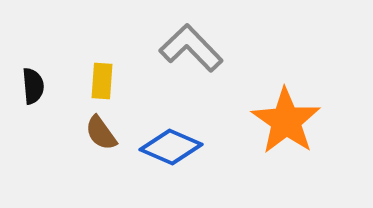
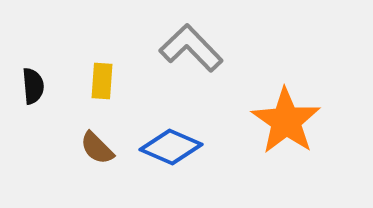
brown semicircle: moved 4 px left, 15 px down; rotated 9 degrees counterclockwise
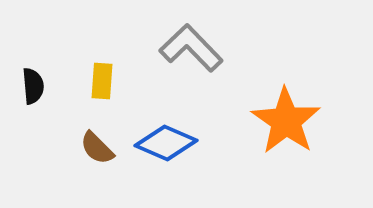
blue diamond: moved 5 px left, 4 px up
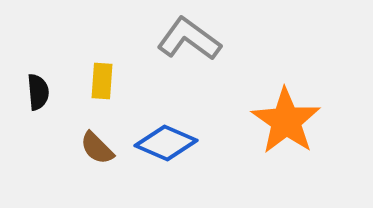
gray L-shape: moved 2 px left, 9 px up; rotated 10 degrees counterclockwise
black semicircle: moved 5 px right, 6 px down
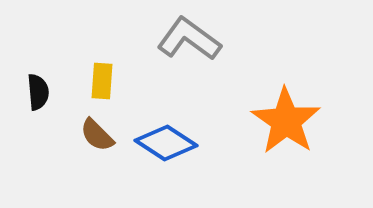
blue diamond: rotated 10 degrees clockwise
brown semicircle: moved 13 px up
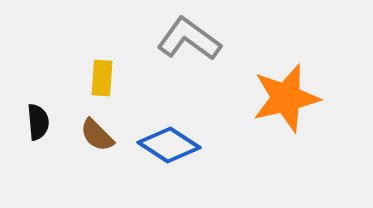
yellow rectangle: moved 3 px up
black semicircle: moved 30 px down
orange star: moved 23 px up; rotated 24 degrees clockwise
blue diamond: moved 3 px right, 2 px down
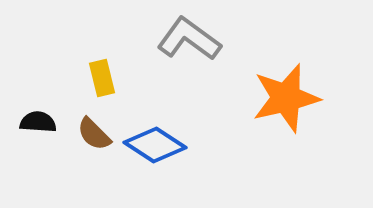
yellow rectangle: rotated 18 degrees counterclockwise
black semicircle: rotated 81 degrees counterclockwise
brown semicircle: moved 3 px left, 1 px up
blue diamond: moved 14 px left
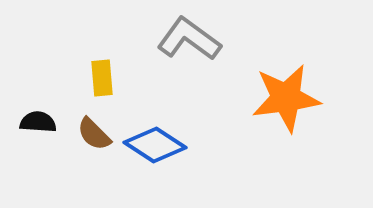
yellow rectangle: rotated 9 degrees clockwise
orange star: rotated 6 degrees clockwise
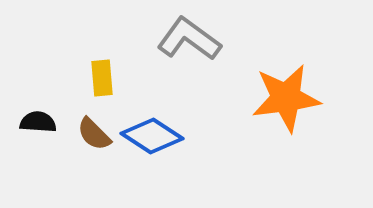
blue diamond: moved 3 px left, 9 px up
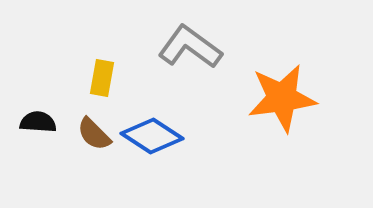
gray L-shape: moved 1 px right, 8 px down
yellow rectangle: rotated 15 degrees clockwise
orange star: moved 4 px left
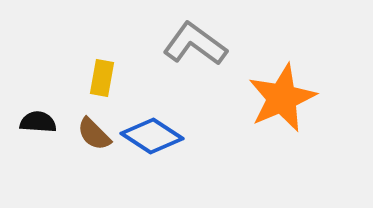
gray L-shape: moved 5 px right, 3 px up
orange star: rotated 16 degrees counterclockwise
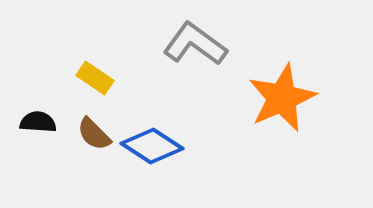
yellow rectangle: moved 7 px left; rotated 66 degrees counterclockwise
blue diamond: moved 10 px down
